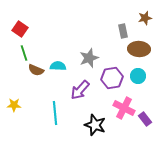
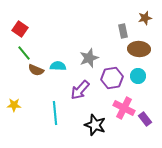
green line: rotated 21 degrees counterclockwise
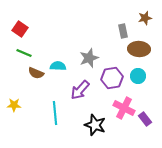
green line: rotated 28 degrees counterclockwise
brown semicircle: moved 3 px down
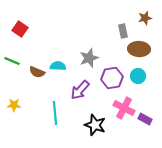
green line: moved 12 px left, 8 px down
brown semicircle: moved 1 px right, 1 px up
purple rectangle: rotated 24 degrees counterclockwise
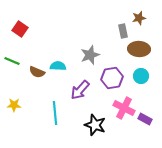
brown star: moved 6 px left
gray star: moved 1 px right, 3 px up
cyan circle: moved 3 px right
